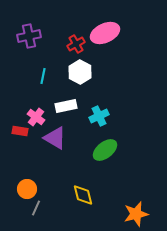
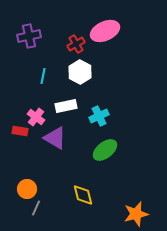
pink ellipse: moved 2 px up
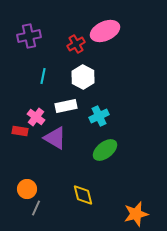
white hexagon: moved 3 px right, 5 px down
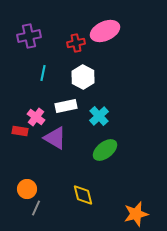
red cross: moved 1 px up; rotated 18 degrees clockwise
cyan line: moved 3 px up
cyan cross: rotated 18 degrees counterclockwise
